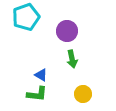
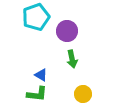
cyan pentagon: moved 10 px right
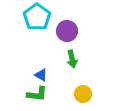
cyan pentagon: moved 1 px right; rotated 16 degrees counterclockwise
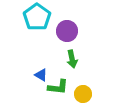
green L-shape: moved 21 px right, 7 px up
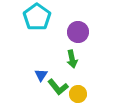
purple circle: moved 11 px right, 1 px down
blue triangle: rotated 32 degrees clockwise
green L-shape: rotated 45 degrees clockwise
yellow circle: moved 5 px left
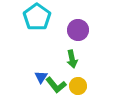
purple circle: moved 2 px up
blue triangle: moved 2 px down
green L-shape: moved 2 px left, 2 px up
yellow circle: moved 8 px up
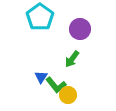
cyan pentagon: moved 3 px right
purple circle: moved 2 px right, 1 px up
green arrow: rotated 48 degrees clockwise
yellow circle: moved 10 px left, 9 px down
